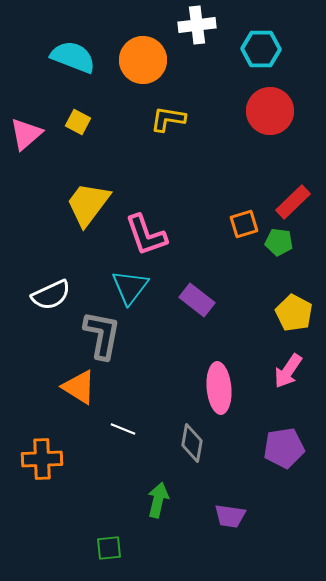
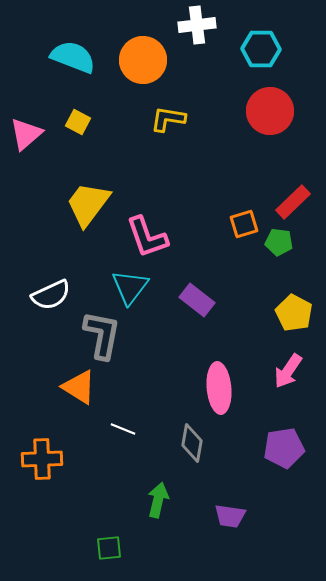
pink L-shape: moved 1 px right, 2 px down
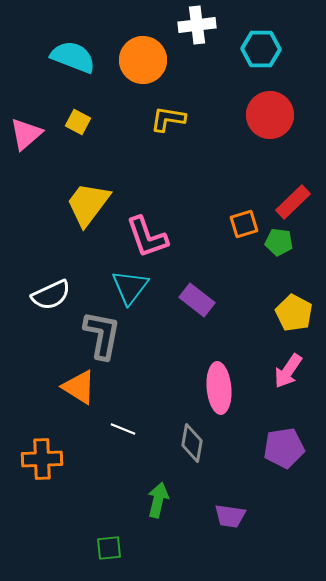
red circle: moved 4 px down
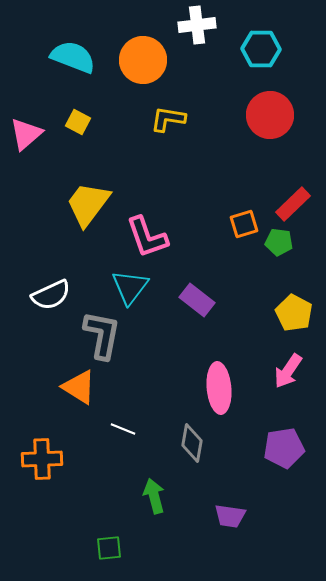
red rectangle: moved 2 px down
green arrow: moved 4 px left, 4 px up; rotated 28 degrees counterclockwise
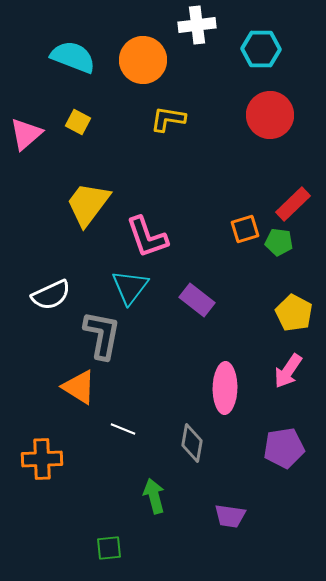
orange square: moved 1 px right, 5 px down
pink ellipse: moved 6 px right; rotated 6 degrees clockwise
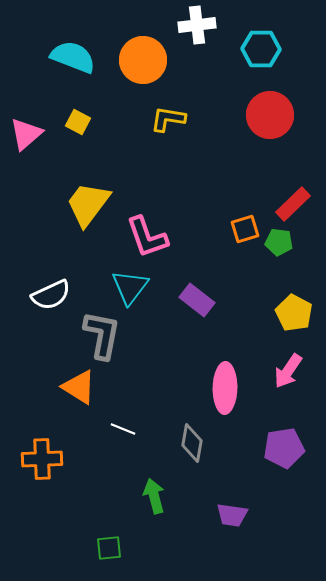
purple trapezoid: moved 2 px right, 1 px up
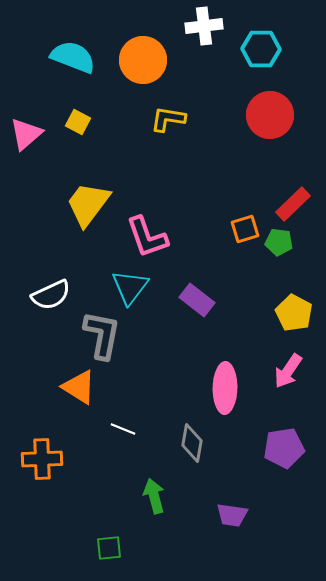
white cross: moved 7 px right, 1 px down
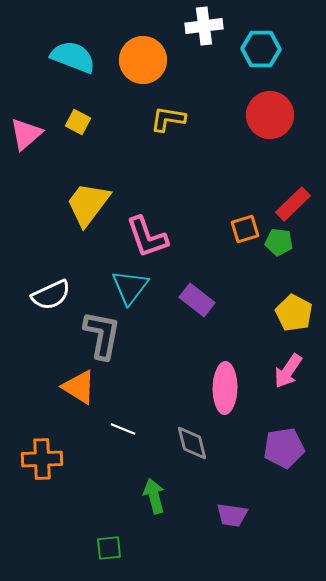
gray diamond: rotated 24 degrees counterclockwise
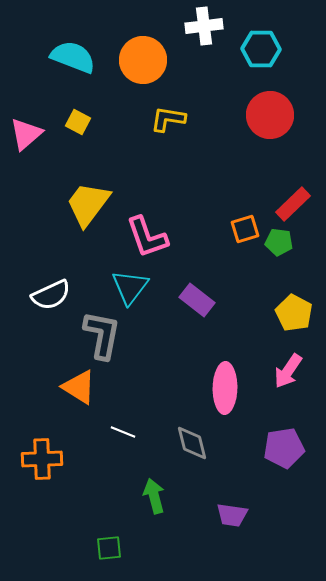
white line: moved 3 px down
